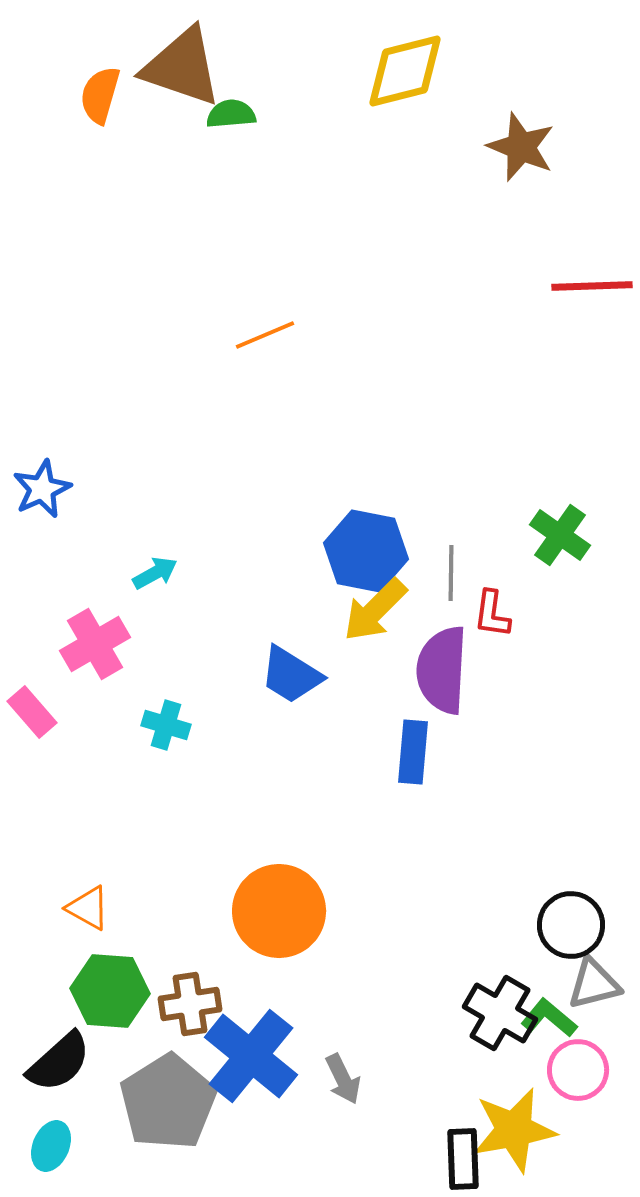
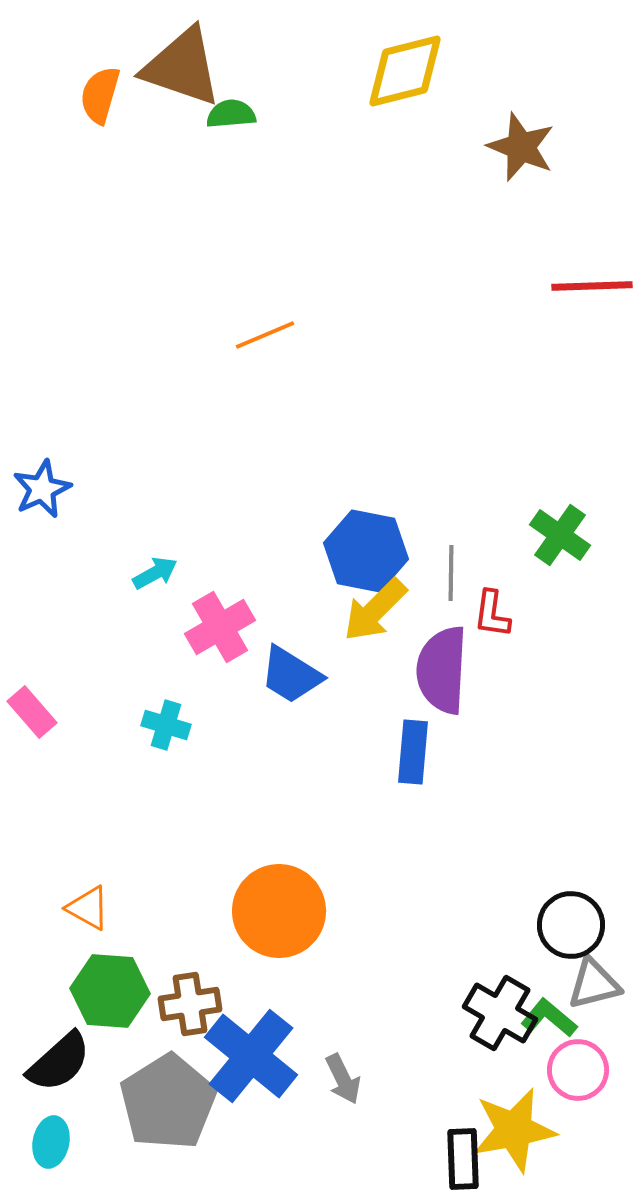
pink cross: moved 125 px right, 17 px up
cyan ellipse: moved 4 px up; rotated 12 degrees counterclockwise
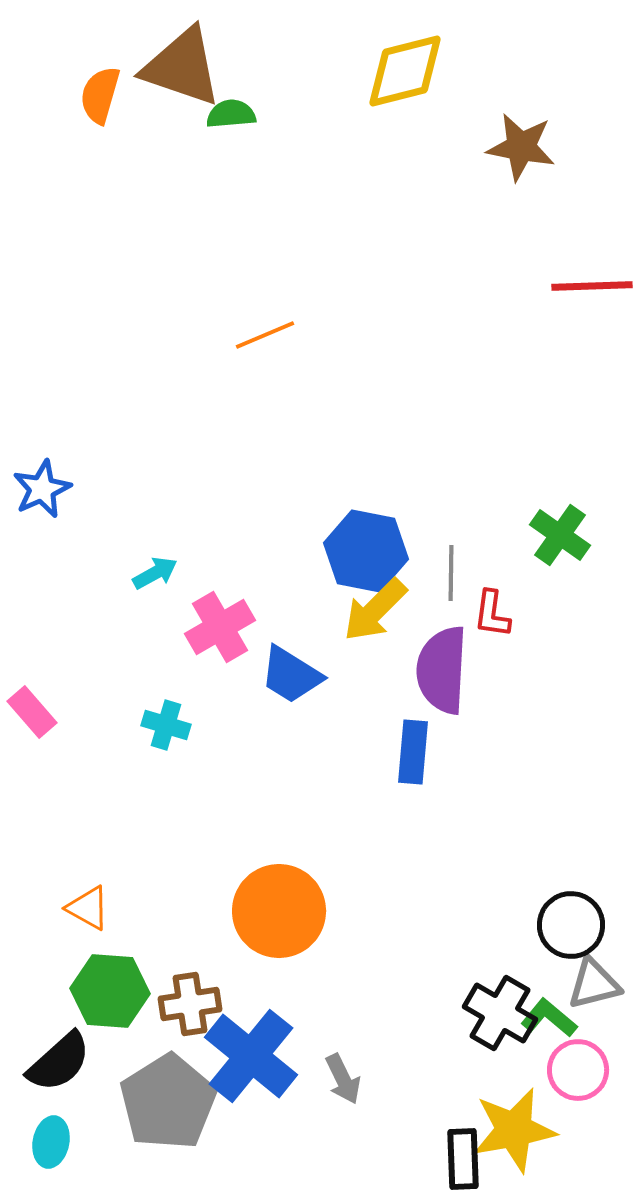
brown star: rotated 12 degrees counterclockwise
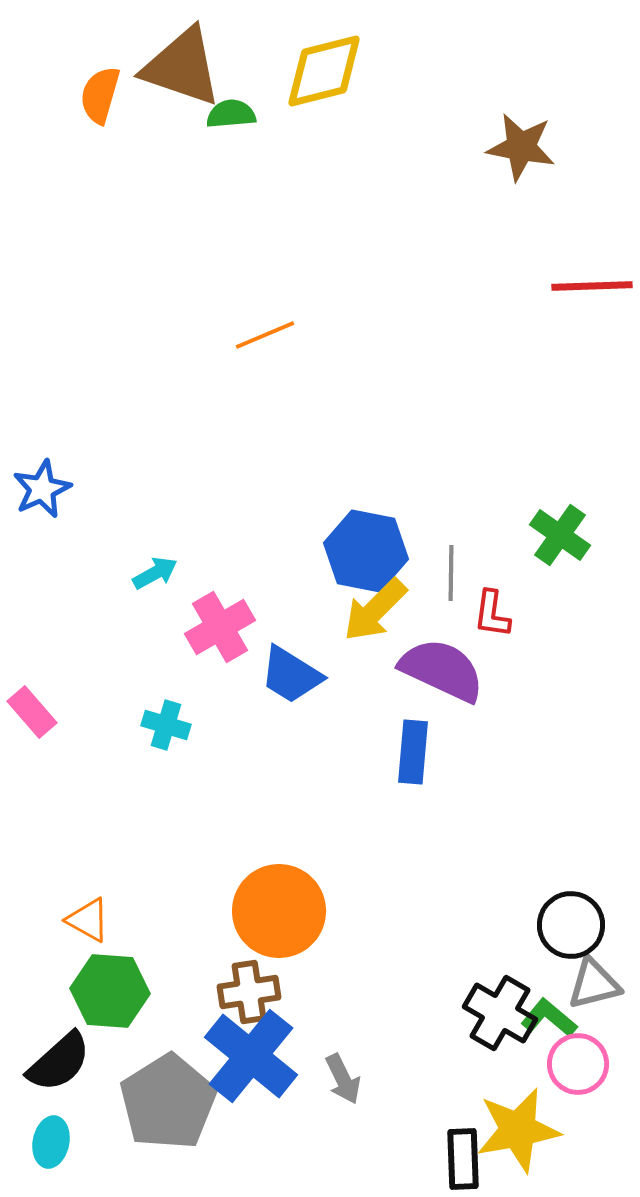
yellow diamond: moved 81 px left
purple semicircle: rotated 112 degrees clockwise
orange triangle: moved 12 px down
brown cross: moved 59 px right, 12 px up
pink circle: moved 6 px up
yellow star: moved 4 px right
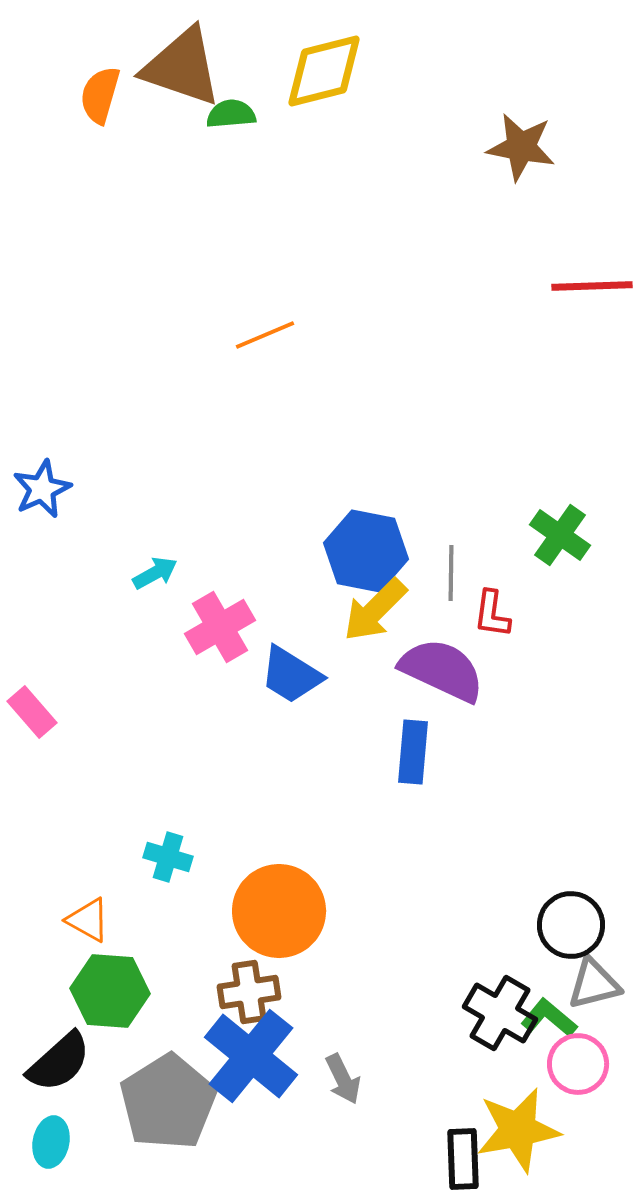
cyan cross: moved 2 px right, 132 px down
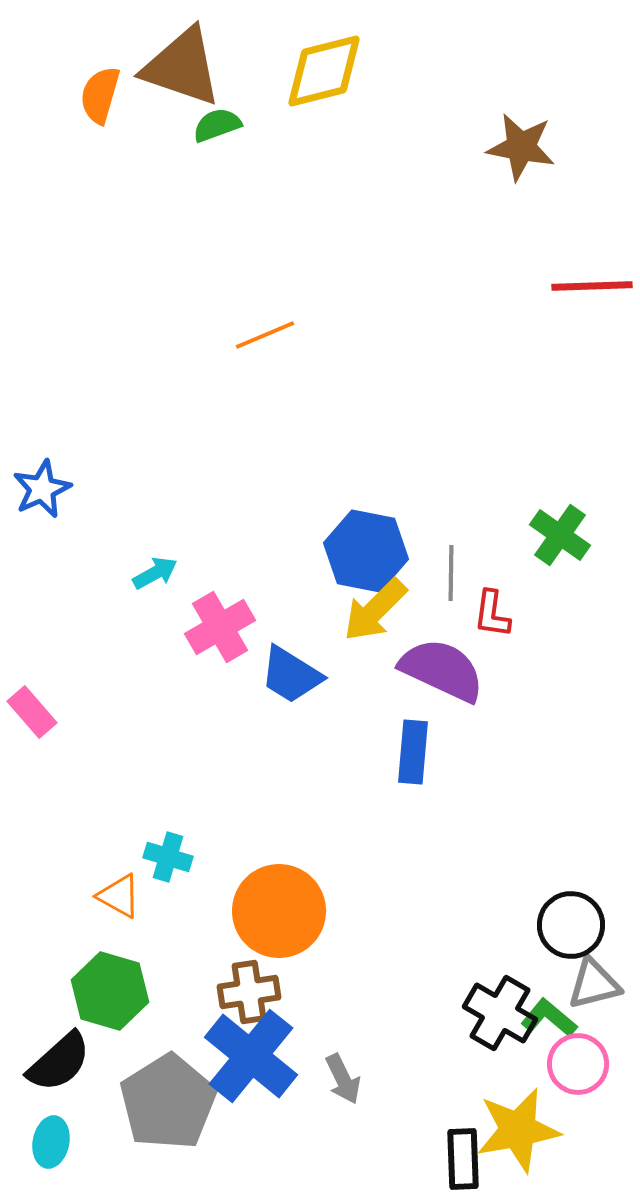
green semicircle: moved 14 px left, 11 px down; rotated 15 degrees counterclockwise
orange triangle: moved 31 px right, 24 px up
green hexagon: rotated 12 degrees clockwise
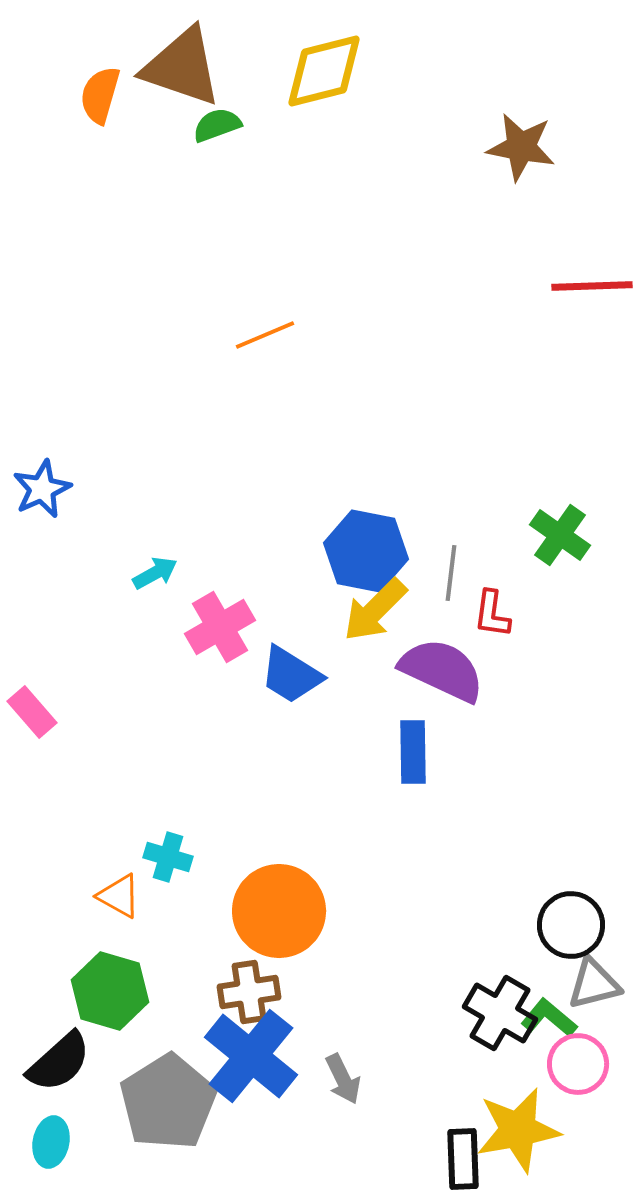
gray line: rotated 6 degrees clockwise
blue rectangle: rotated 6 degrees counterclockwise
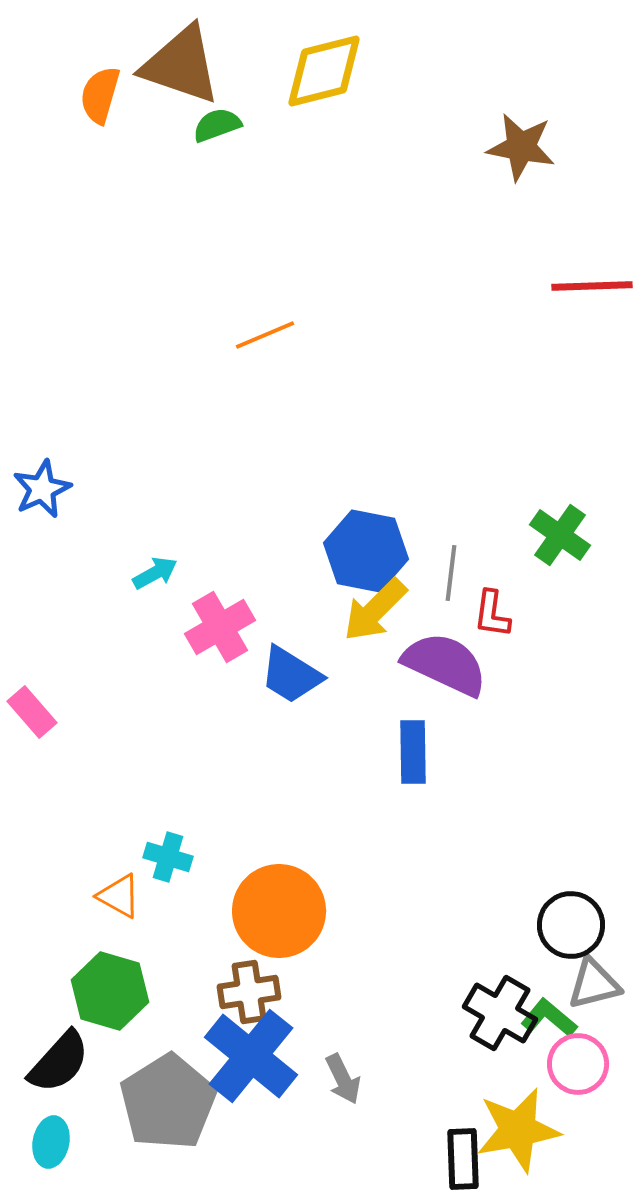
brown triangle: moved 1 px left, 2 px up
purple semicircle: moved 3 px right, 6 px up
black semicircle: rotated 6 degrees counterclockwise
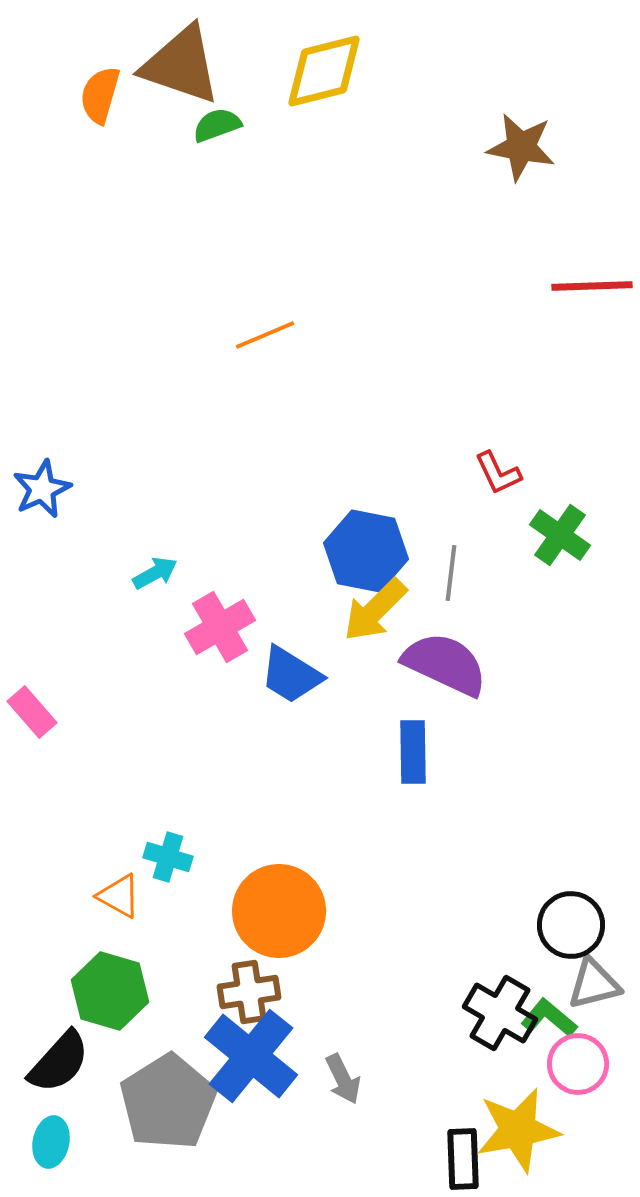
red L-shape: moved 6 px right, 141 px up; rotated 33 degrees counterclockwise
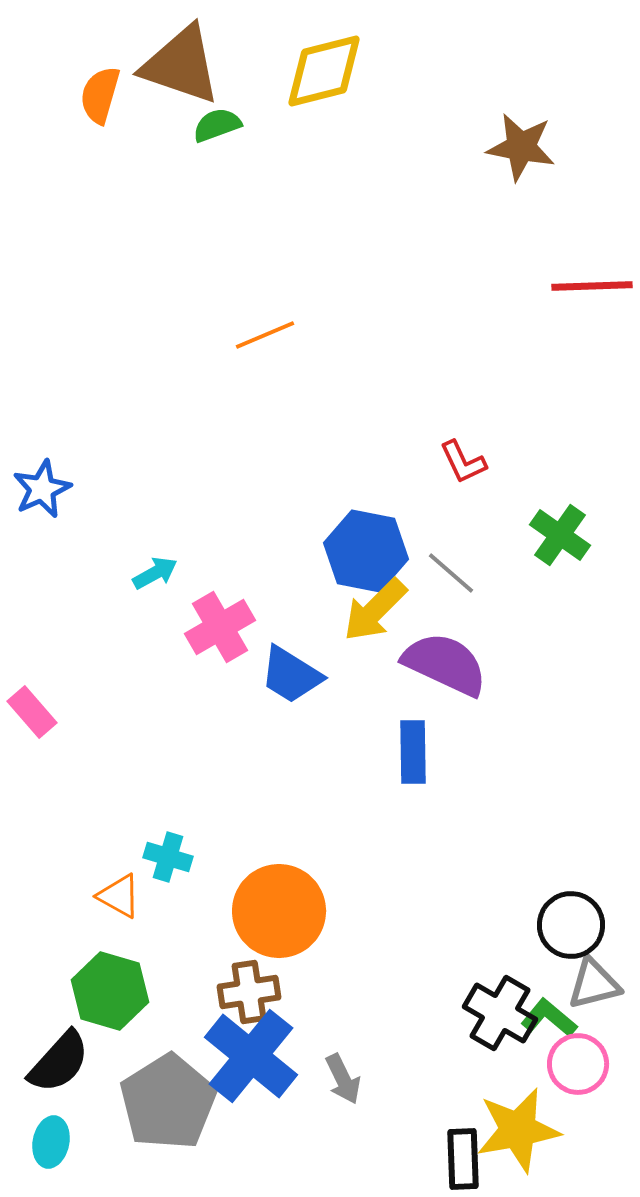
red L-shape: moved 35 px left, 11 px up
gray line: rotated 56 degrees counterclockwise
